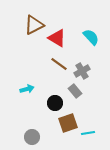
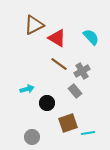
black circle: moved 8 px left
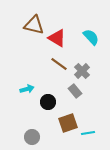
brown triangle: rotated 40 degrees clockwise
gray cross: rotated 14 degrees counterclockwise
black circle: moved 1 px right, 1 px up
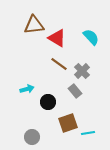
brown triangle: rotated 20 degrees counterclockwise
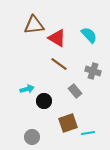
cyan semicircle: moved 2 px left, 2 px up
gray cross: moved 11 px right; rotated 28 degrees counterclockwise
black circle: moved 4 px left, 1 px up
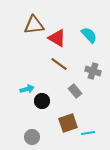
black circle: moved 2 px left
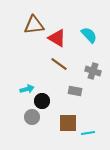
gray rectangle: rotated 40 degrees counterclockwise
brown square: rotated 18 degrees clockwise
gray circle: moved 20 px up
